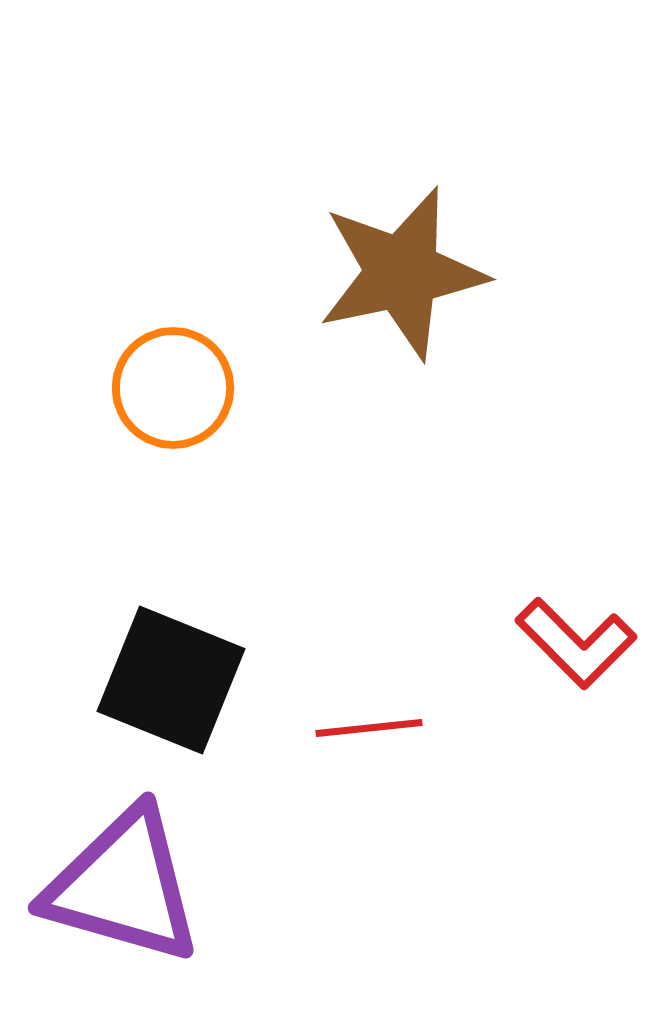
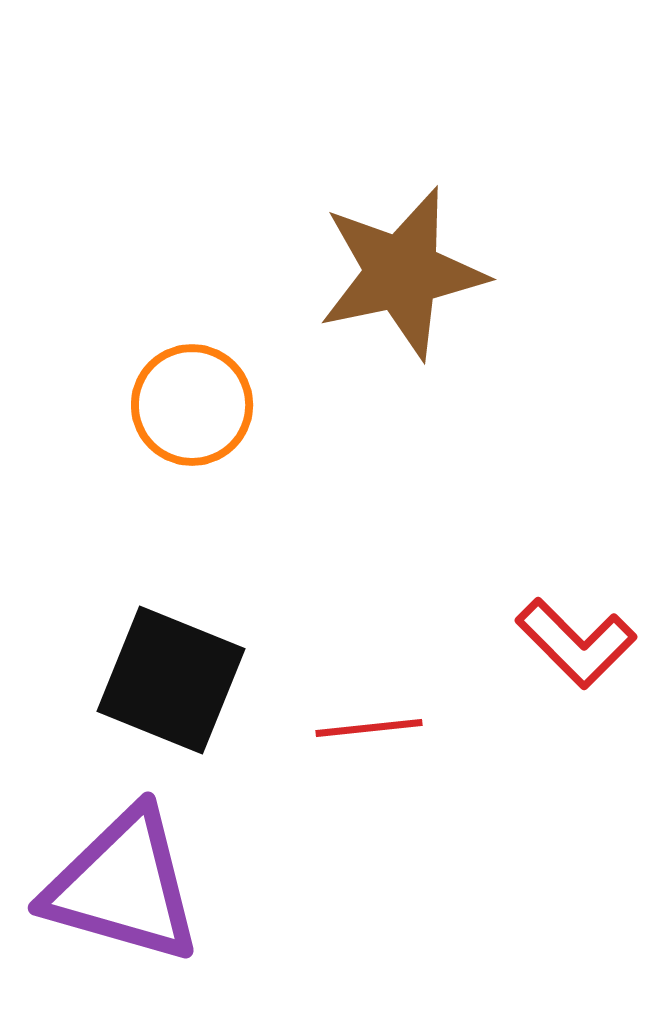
orange circle: moved 19 px right, 17 px down
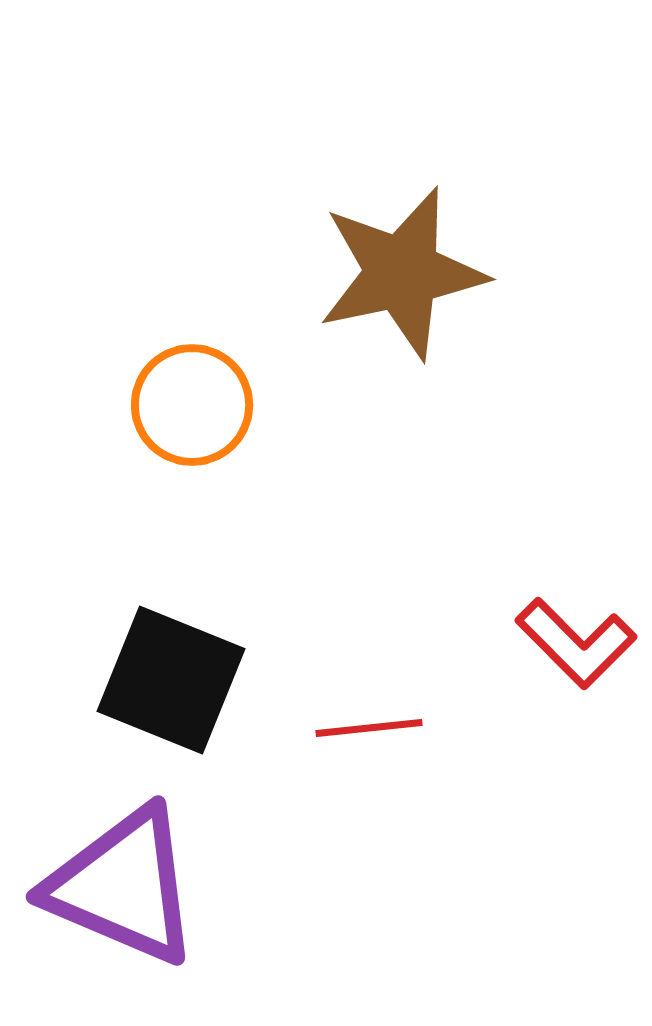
purple triangle: rotated 7 degrees clockwise
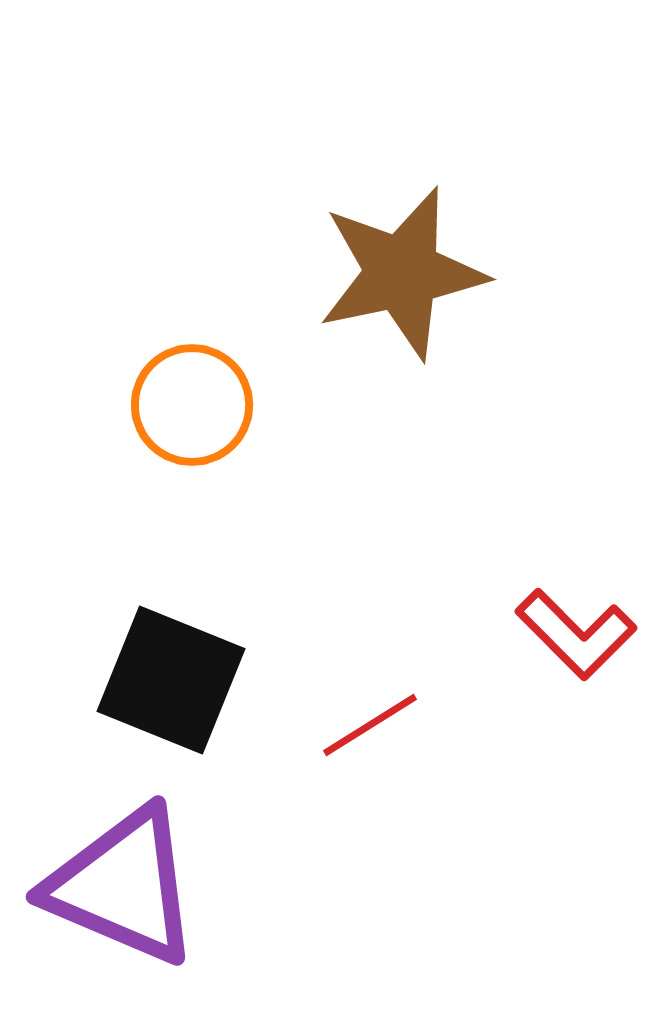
red L-shape: moved 9 px up
red line: moved 1 px right, 3 px up; rotated 26 degrees counterclockwise
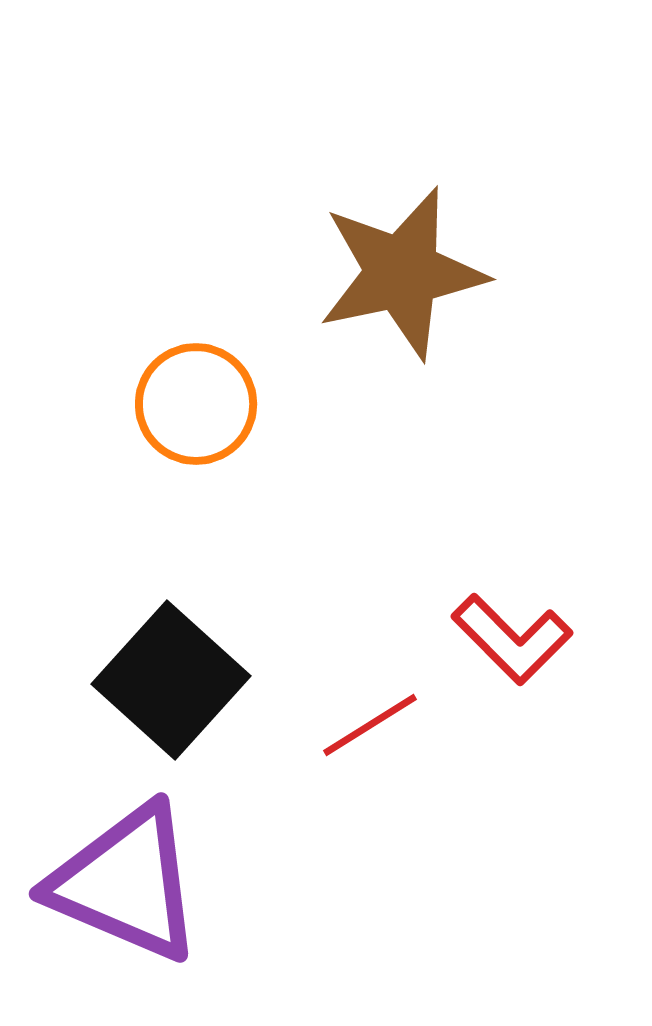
orange circle: moved 4 px right, 1 px up
red L-shape: moved 64 px left, 5 px down
black square: rotated 20 degrees clockwise
purple triangle: moved 3 px right, 3 px up
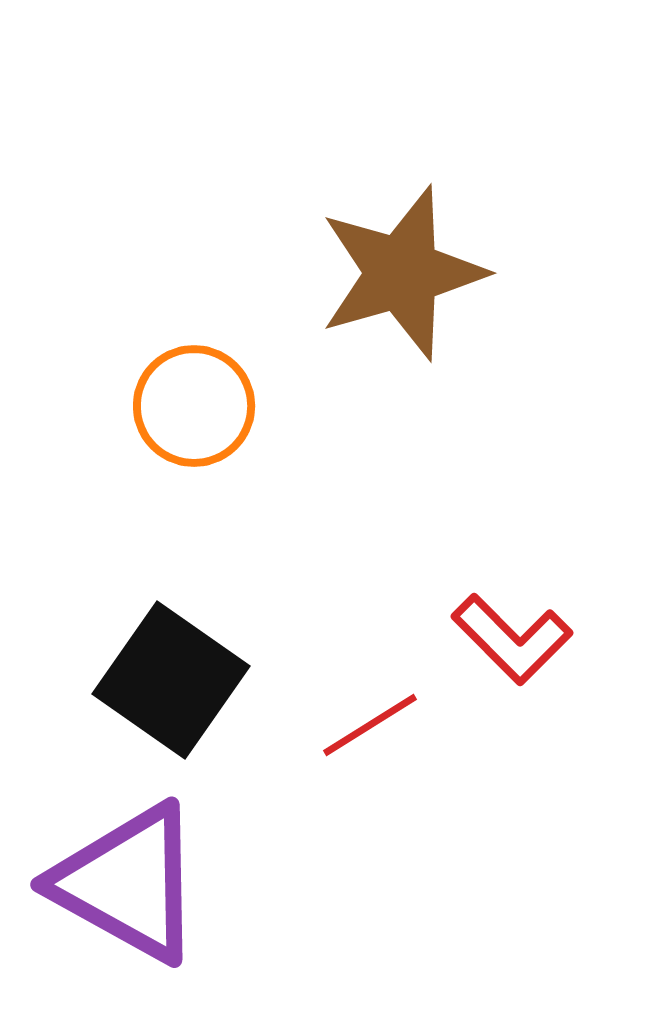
brown star: rotated 4 degrees counterclockwise
orange circle: moved 2 px left, 2 px down
black square: rotated 7 degrees counterclockwise
purple triangle: moved 2 px right; rotated 6 degrees clockwise
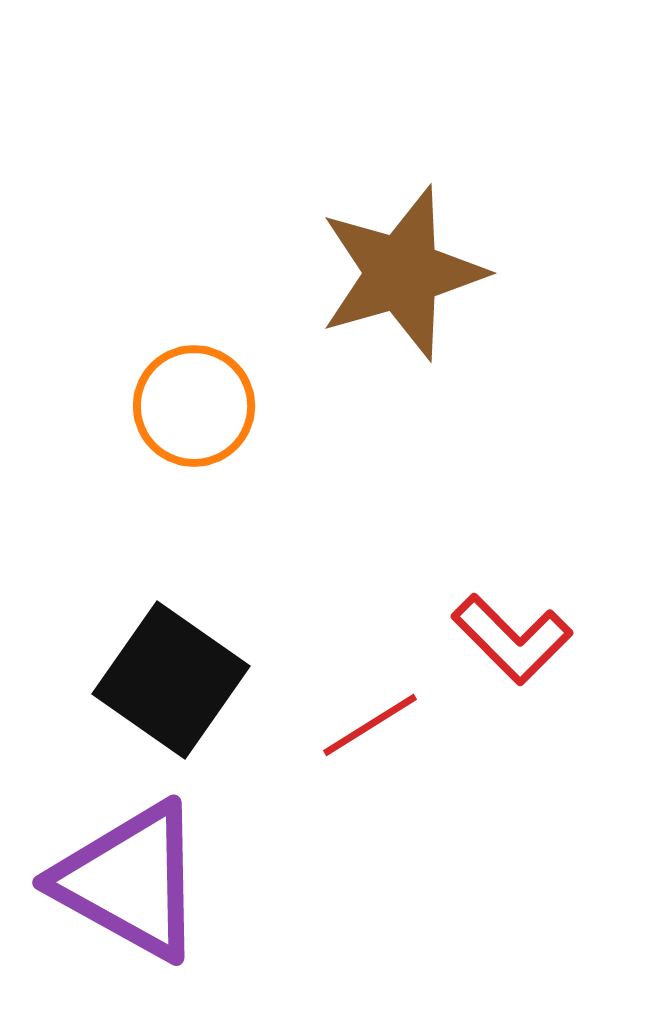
purple triangle: moved 2 px right, 2 px up
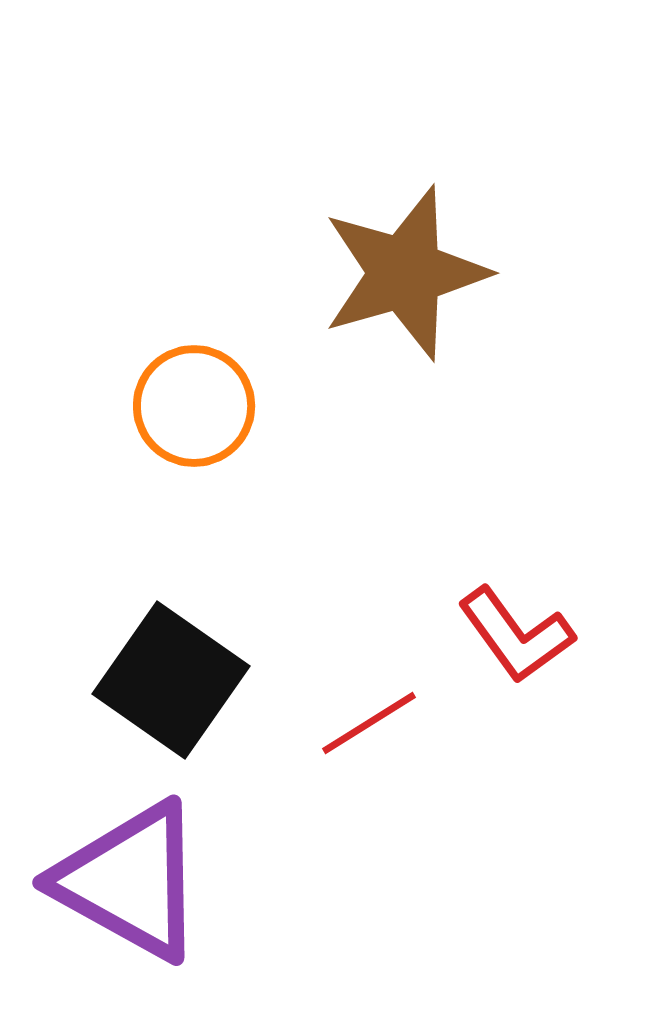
brown star: moved 3 px right
red L-shape: moved 4 px right, 4 px up; rotated 9 degrees clockwise
red line: moved 1 px left, 2 px up
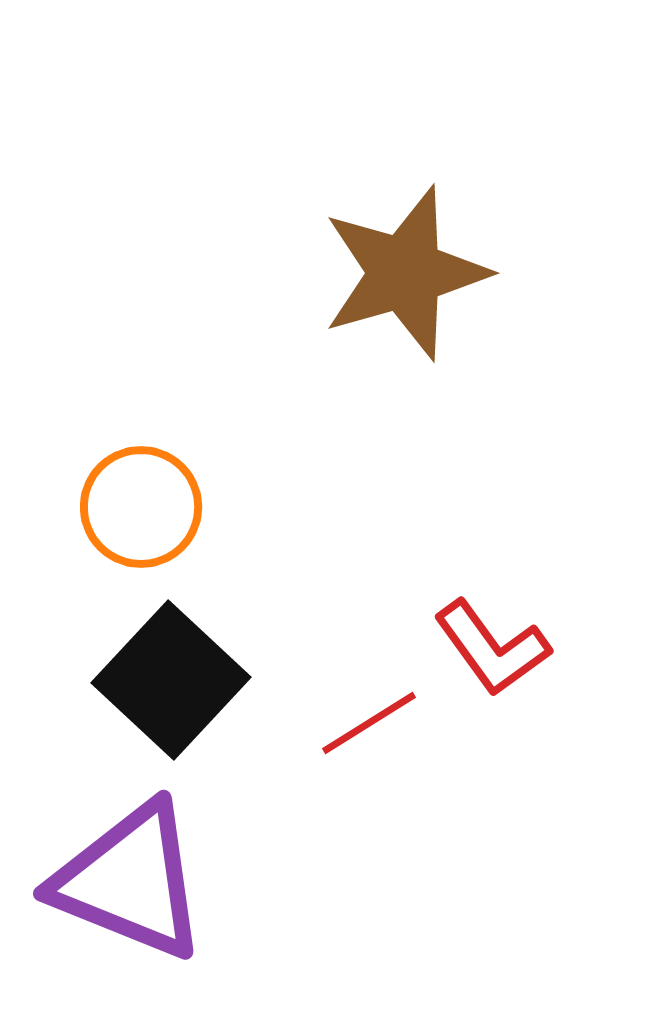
orange circle: moved 53 px left, 101 px down
red L-shape: moved 24 px left, 13 px down
black square: rotated 8 degrees clockwise
purple triangle: rotated 7 degrees counterclockwise
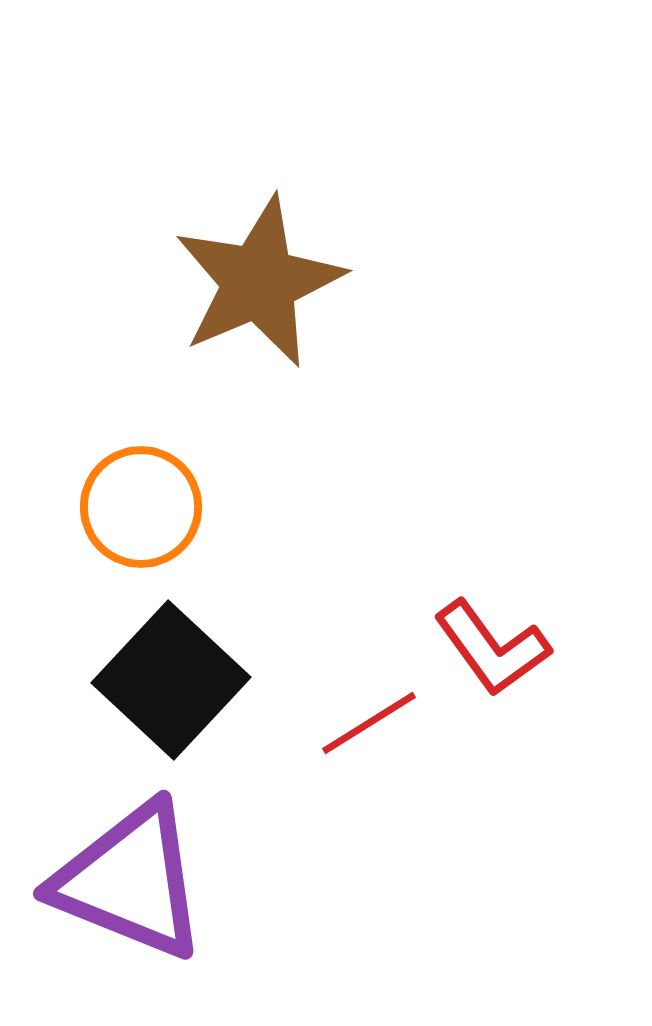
brown star: moved 146 px left, 9 px down; rotated 7 degrees counterclockwise
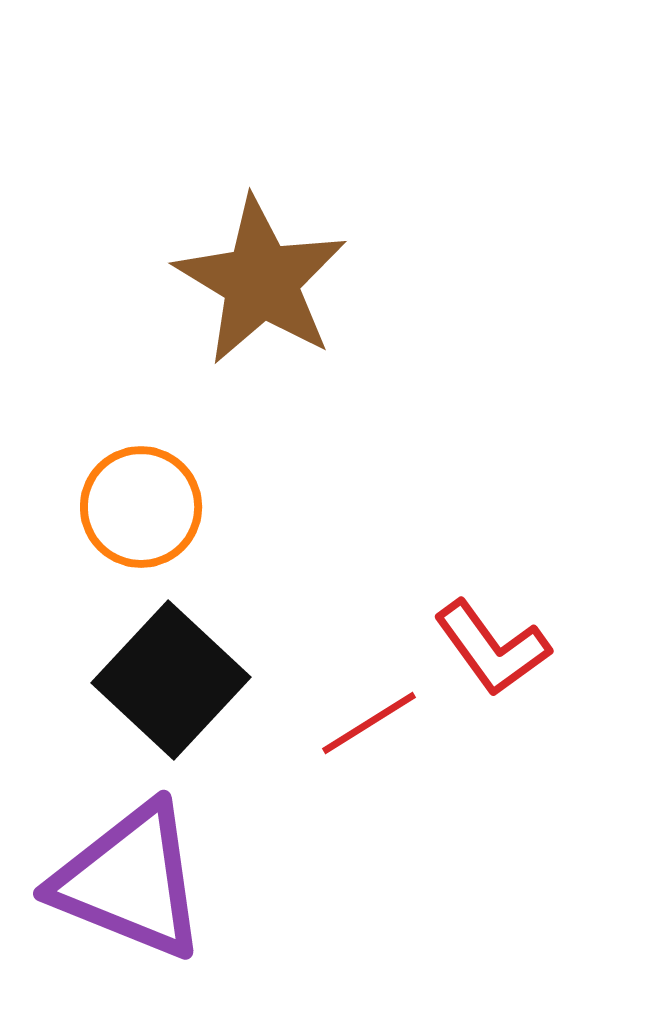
brown star: moved 2 px right, 1 px up; rotated 18 degrees counterclockwise
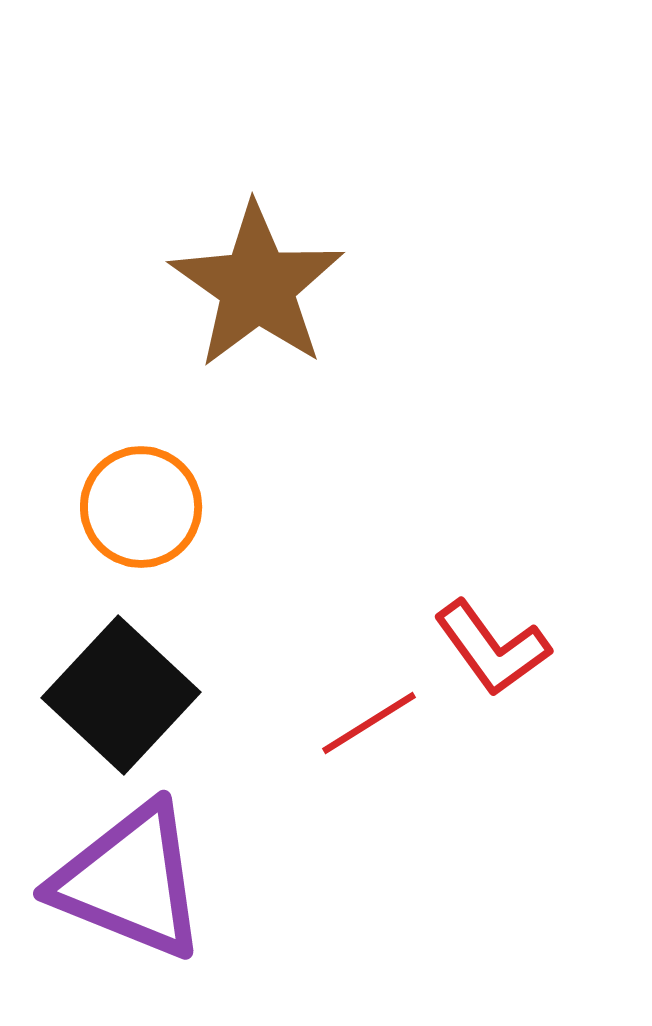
brown star: moved 4 px left, 5 px down; rotated 4 degrees clockwise
black square: moved 50 px left, 15 px down
